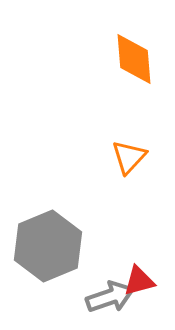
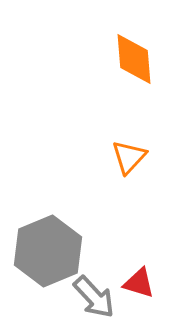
gray hexagon: moved 5 px down
red triangle: moved 2 px down; rotated 32 degrees clockwise
gray arrow: moved 16 px left; rotated 66 degrees clockwise
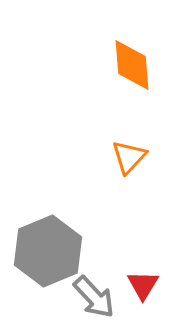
orange diamond: moved 2 px left, 6 px down
red triangle: moved 4 px right, 2 px down; rotated 44 degrees clockwise
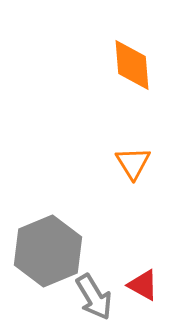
orange triangle: moved 4 px right, 6 px down; rotated 15 degrees counterclockwise
red triangle: rotated 32 degrees counterclockwise
gray arrow: rotated 12 degrees clockwise
